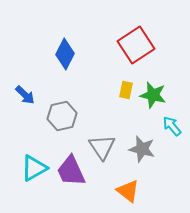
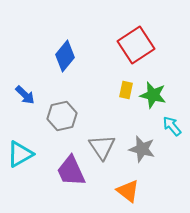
blue diamond: moved 2 px down; rotated 12 degrees clockwise
cyan triangle: moved 14 px left, 14 px up
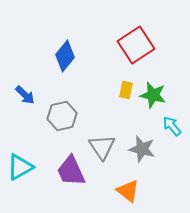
cyan triangle: moved 13 px down
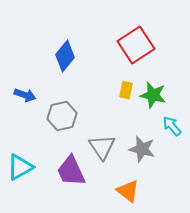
blue arrow: rotated 25 degrees counterclockwise
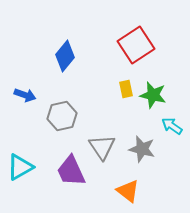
yellow rectangle: moved 1 px up; rotated 24 degrees counterclockwise
cyan arrow: rotated 15 degrees counterclockwise
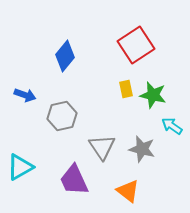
purple trapezoid: moved 3 px right, 9 px down
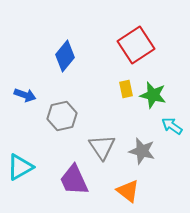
gray star: moved 2 px down
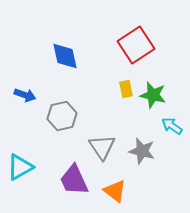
blue diamond: rotated 52 degrees counterclockwise
orange triangle: moved 13 px left
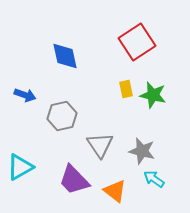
red square: moved 1 px right, 3 px up
cyan arrow: moved 18 px left, 53 px down
gray triangle: moved 2 px left, 2 px up
purple trapezoid: rotated 20 degrees counterclockwise
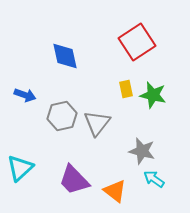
gray triangle: moved 3 px left, 22 px up; rotated 12 degrees clockwise
cyan triangle: moved 1 px down; rotated 12 degrees counterclockwise
